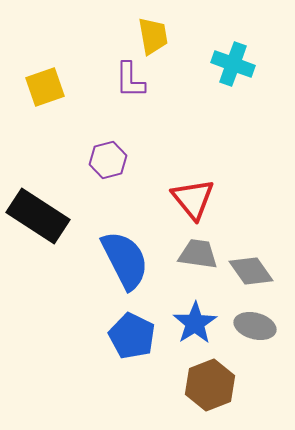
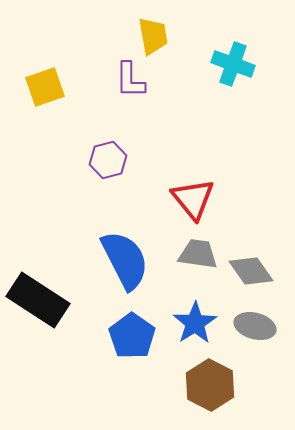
black rectangle: moved 84 px down
blue pentagon: rotated 9 degrees clockwise
brown hexagon: rotated 12 degrees counterclockwise
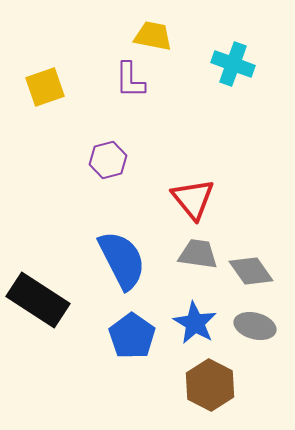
yellow trapezoid: rotated 69 degrees counterclockwise
blue semicircle: moved 3 px left
blue star: rotated 9 degrees counterclockwise
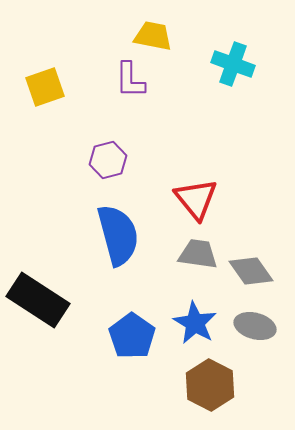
red triangle: moved 3 px right
blue semicircle: moved 4 px left, 25 px up; rotated 12 degrees clockwise
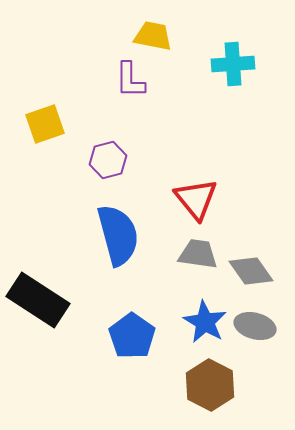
cyan cross: rotated 24 degrees counterclockwise
yellow square: moved 37 px down
blue star: moved 10 px right, 1 px up
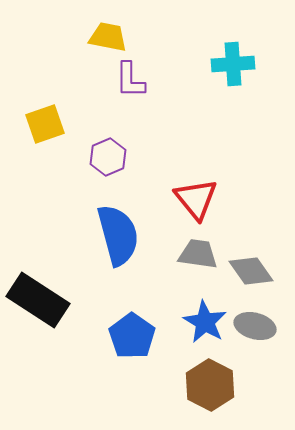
yellow trapezoid: moved 45 px left, 1 px down
purple hexagon: moved 3 px up; rotated 9 degrees counterclockwise
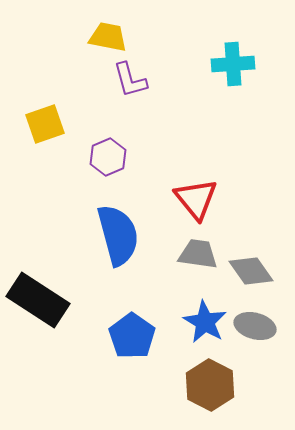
purple L-shape: rotated 15 degrees counterclockwise
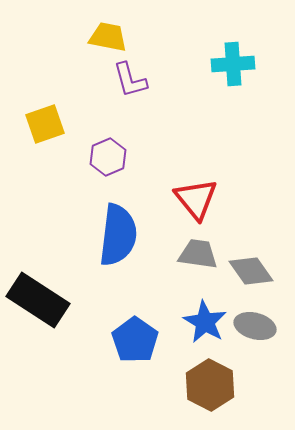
blue semicircle: rotated 22 degrees clockwise
blue pentagon: moved 3 px right, 4 px down
